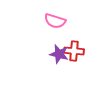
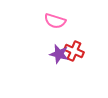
red cross: rotated 18 degrees clockwise
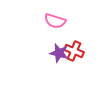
purple star: moved 1 px up
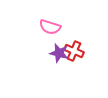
pink semicircle: moved 5 px left, 6 px down
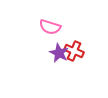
purple star: rotated 12 degrees clockwise
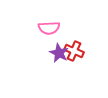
pink semicircle: moved 1 px left, 1 px down; rotated 20 degrees counterclockwise
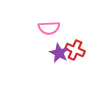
red cross: moved 1 px right, 1 px up
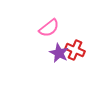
pink semicircle: rotated 35 degrees counterclockwise
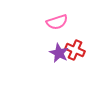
pink semicircle: moved 8 px right, 6 px up; rotated 20 degrees clockwise
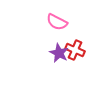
pink semicircle: rotated 45 degrees clockwise
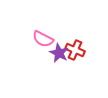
pink semicircle: moved 14 px left, 17 px down
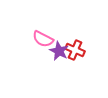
purple star: moved 2 px up
